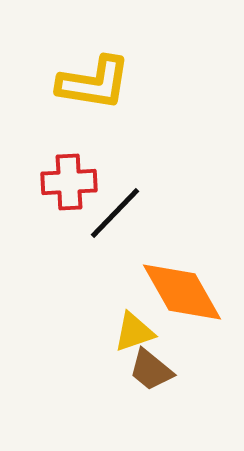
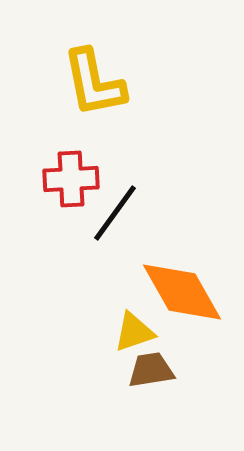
yellow L-shape: rotated 70 degrees clockwise
red cross: moved 2 px right, 3 px up
black line: rotated 8 degrees counterclockwise
brown trapezoid: rotated 132 degrees clockwise
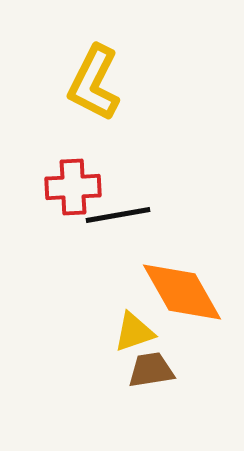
yellow L-shape: rotated 38 degrees clockwise
red cross: moved 2 px right, 8 px down
black line: moved 3 px right, 2 px down; rotated 44 degrees clockwise
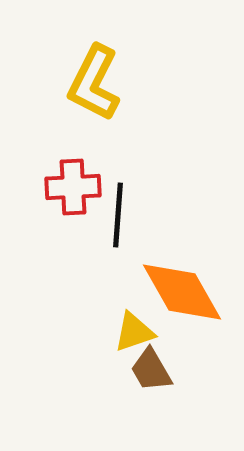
black line: rotated 76 degrees counterclockwise
brown trapezoid: rotated 111 degrees counterclockwise
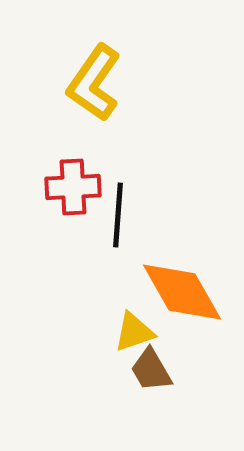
yellow L-shape: rotated 8 degrees clockwise
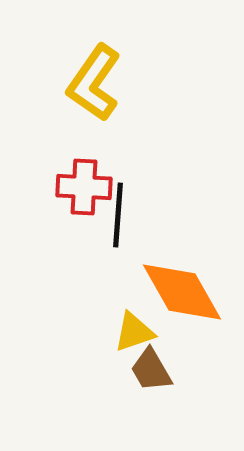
red cross: moved 11 px right; rotated 6 degrees clockwise
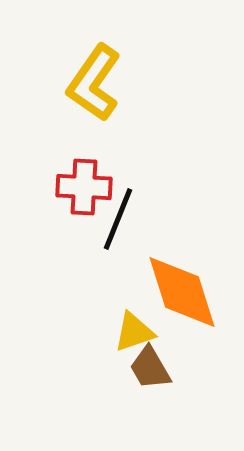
black line: moved 4 px down; rotated 18 degrees clockwise
orange diamond: rotated 12 degrees clockwise
brown trapezoid: moved 1 px left, 2 px up
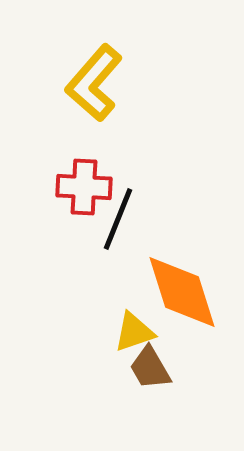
yellow L-shape: rotated 6 degrees clockwise
